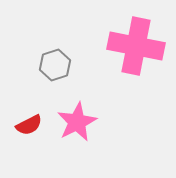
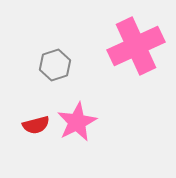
pink cross: rotated 36 degrees counterclockwise
red semicircle: moved 7 px right; rotated 12 degrees clockwise
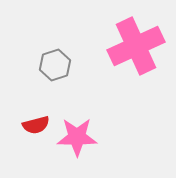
pink star: moved 15 px down; rotated 27 degrees clockwise
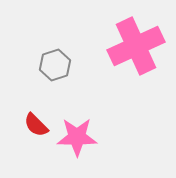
red semicircle: rotated 60 degrees clockwise
